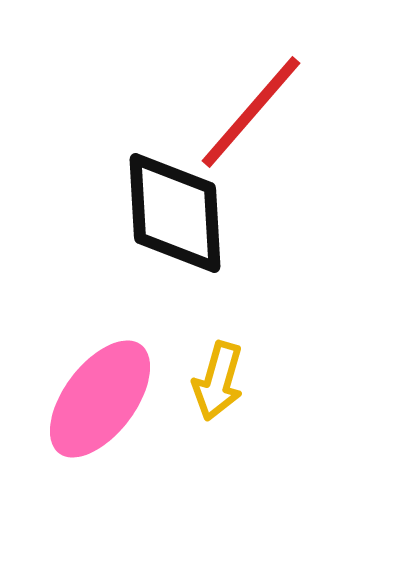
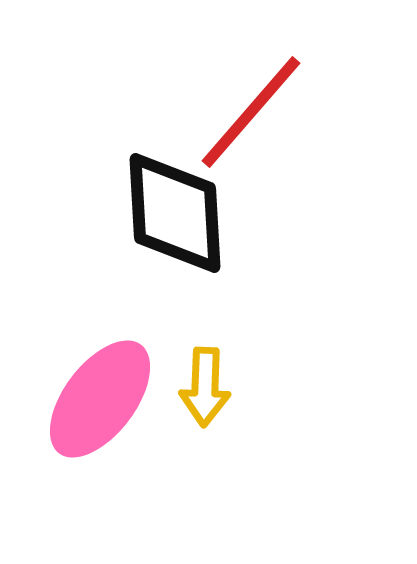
yellow arrow: moved 13 px left, 6 px down; rotated 14 degrees counterclockwise
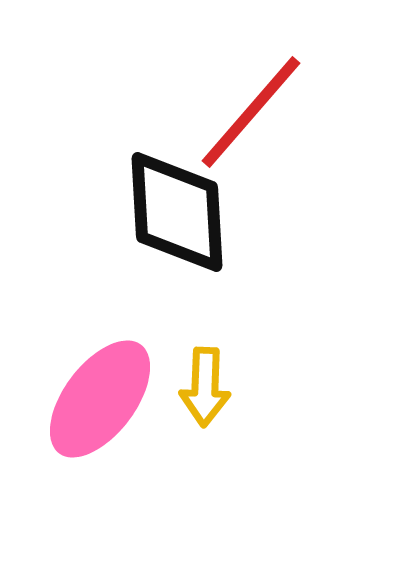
black diamond: moved 2 px right, 1 px up
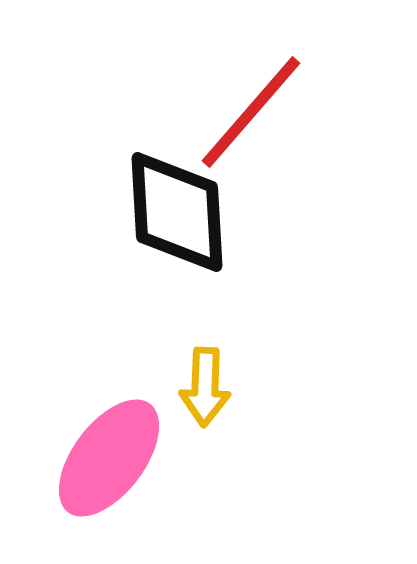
pink ellipse: moved 9 px right, 59 px down
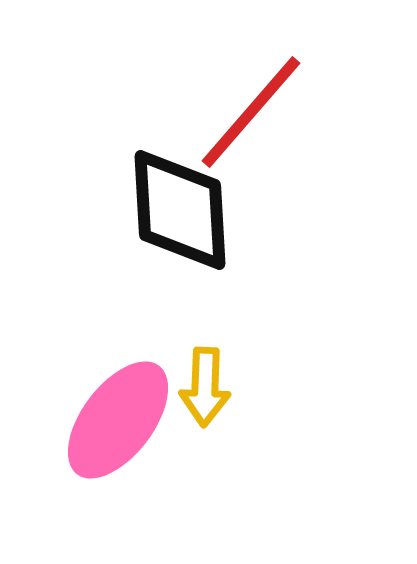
black diamond: moved 3 px right, 2 px up
pink ellipse: moved 9 px right, 38 px up
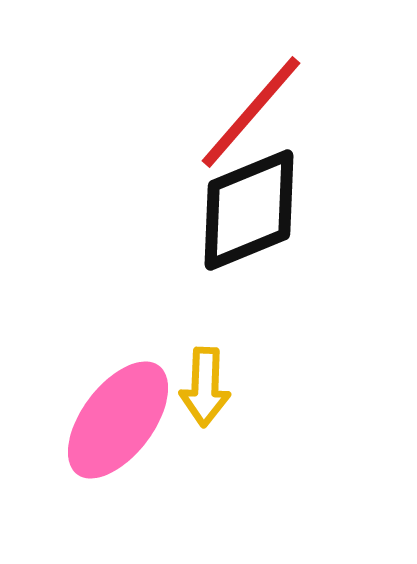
black diamond: moved 69 px right; rotated 71 degrees clockwise
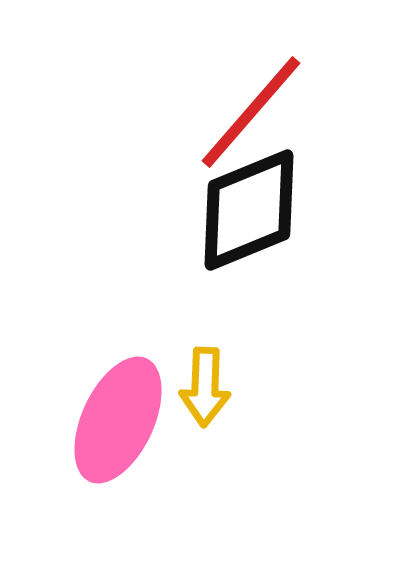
pink ellipse: rotated 12 degrees counterclockwise
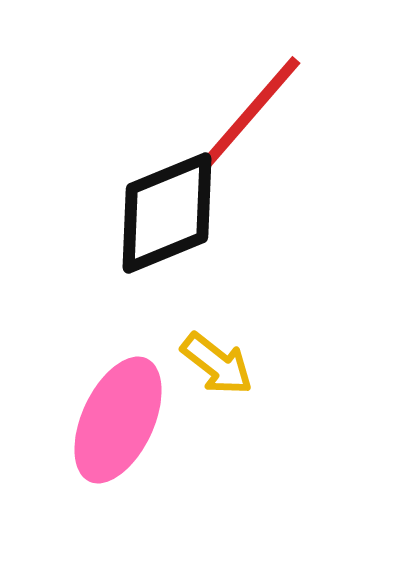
black diamond: moved 82 px left, 3 px down
yellow arrow: moved 12 px right, 23 px up; rotated 54 degrees counterclockwise
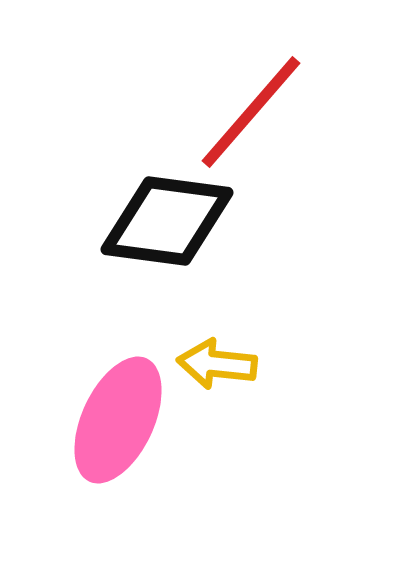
black diamond: moved 8 px down; rotated 30 degrees clockwise
yellow arrow: rotated 148 degrees clockwise
